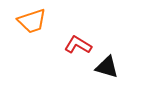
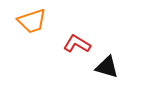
red L-shape: moved 1 px left, 1 px up
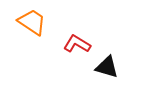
orange trapezoid: moved 1 px down; rotated 128 degrees counterclockwise
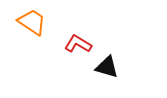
red L-shape: moved 1 px right
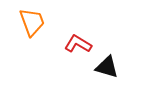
orange trapezoid: rotated 36 degrees clockwise
